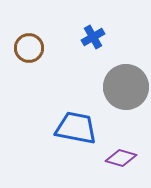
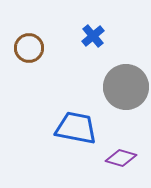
blue cross: moved 1 px up; rotated 10 degrees counterclockwise
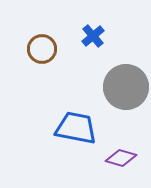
brown circle: moved 13 px right, 1 px down
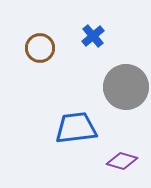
brown circle: moved 2 px left, 1 px up
blue trapezoid: rotated 18 degrees counterclockwise
purple diamond: moved 1 px right, 3 px down
